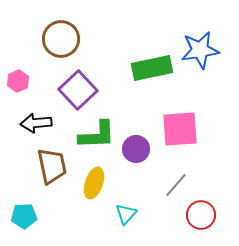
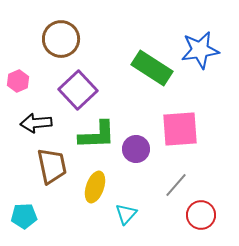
green rectangle: rotated 45 degrees clockwise
yellow ellipse: moved 1 px right, 4 px down
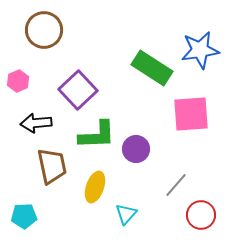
brown circle: moved 17 px left, 9 px up
pink square: moved 11 px right, 15 px up
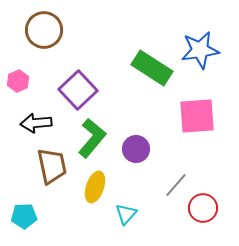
pink square: moved 6 px right, 2 px down
green L-shape: moved 5 px left, 3 px down; rotated 48 degrees counterclockwise
red circle: moved 2 px right, 7 px up
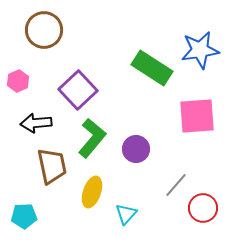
yellow ellipse: moved 3 px left, 5 px down
